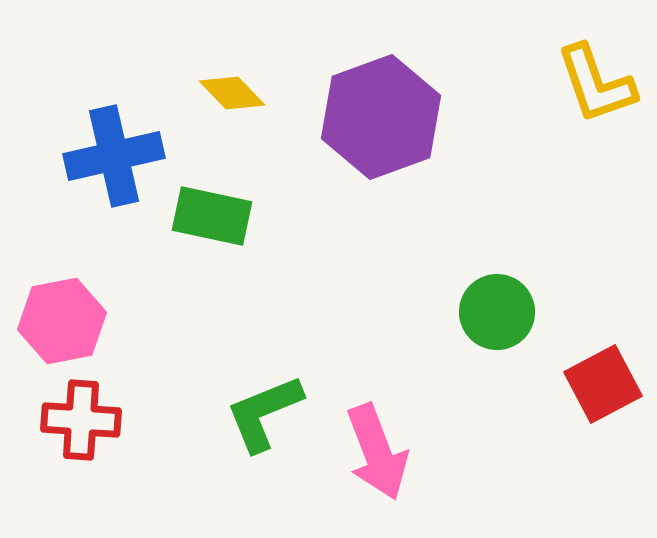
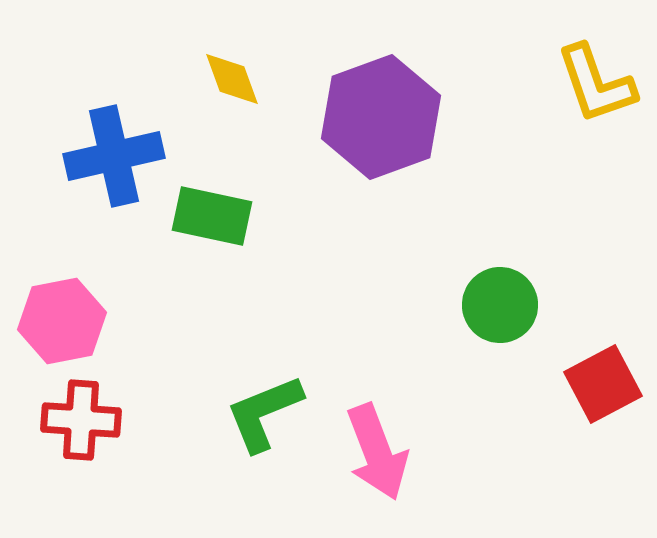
yellow diamond: moved 14 px up; rotated 24 degrees clockwise
green circle: moved 3 px right, 7 px up
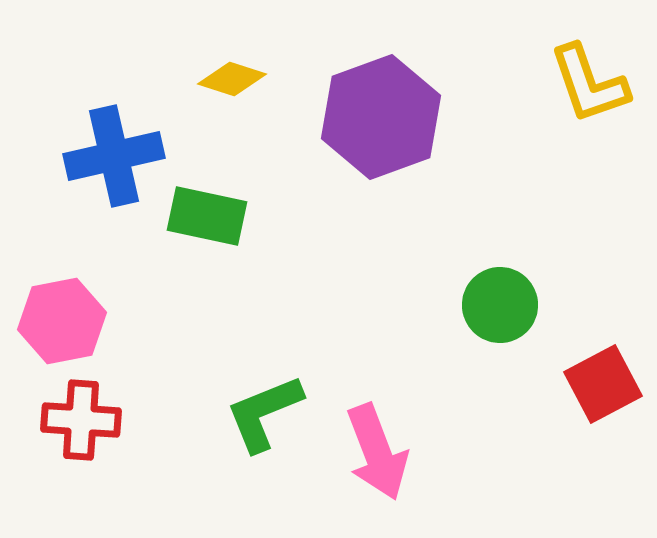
yellow diamond: rotated 52 degrees counterclockwise
yellow L-shape: moved 7 px left
green rectangle: moved 5 px left
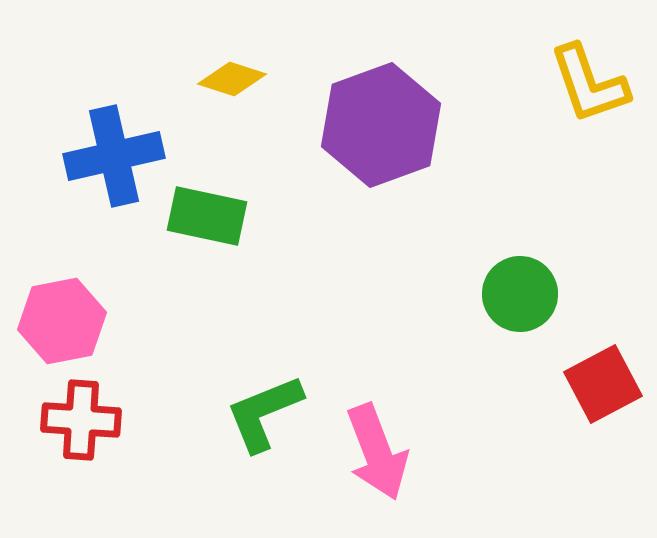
purple hexagon: moved 8 px down
green circle: moved 20 px right, 11 px up
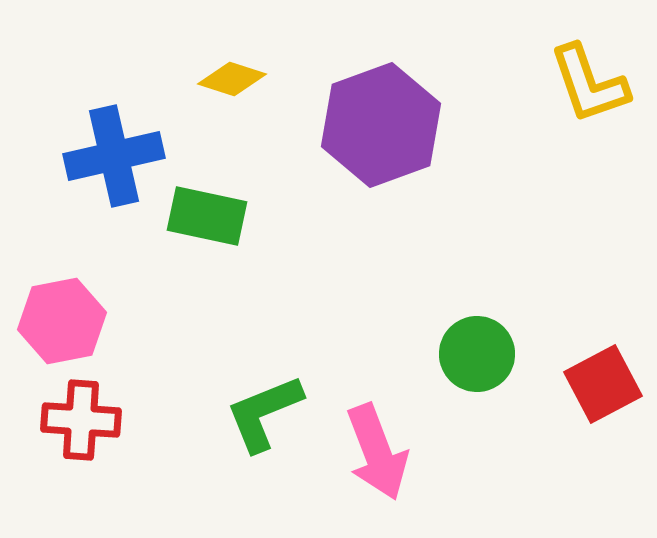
green circle: moved 43 px left, 60 px down
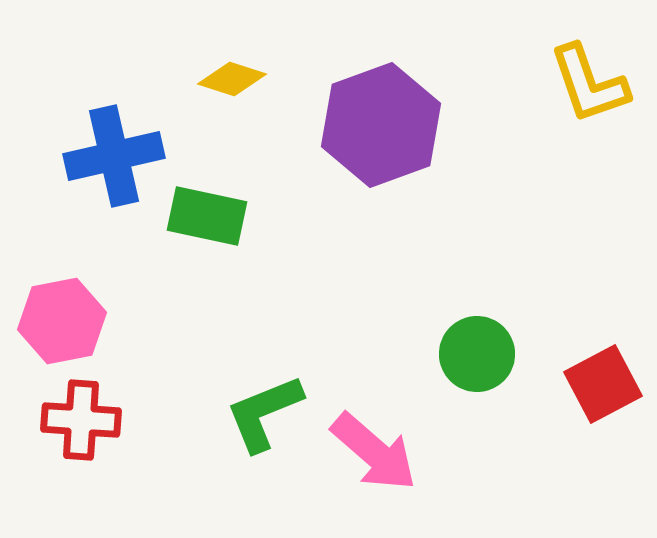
pink arrow: moved 3 px left; rotated 28 degrees counterclockwise
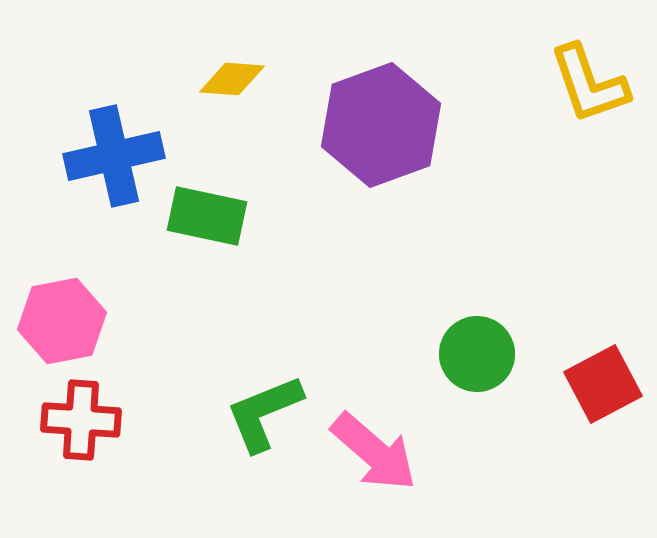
yellow diamond: rotated 14 degrees counterclockwise
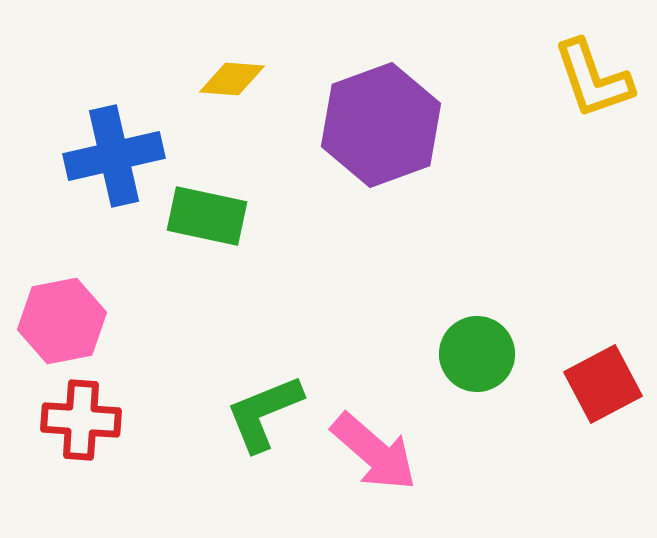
yellow L-shape: moved 4 px right, 5 px up
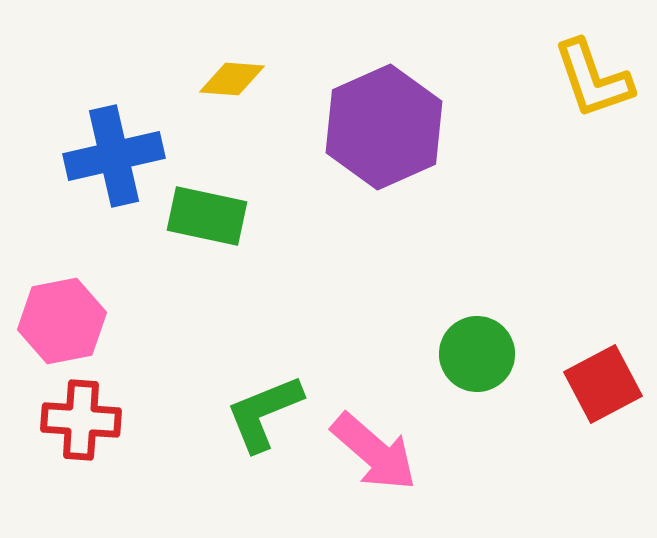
purple hexagon: moved 3 px right, 2 px down; rotated 4 degrees counterclockwise
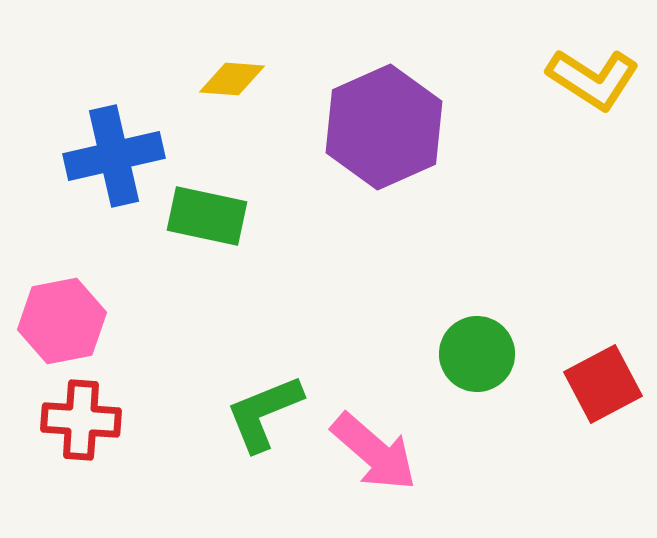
yellow L-shape: rotated 38 degrees counterclockwise
